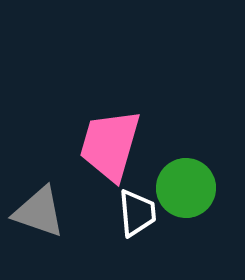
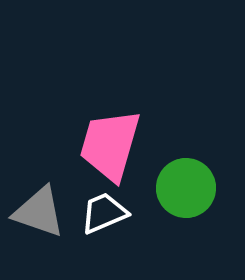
white trapezoid: moved 33 px left; rotated 108 degrees counterclockwise
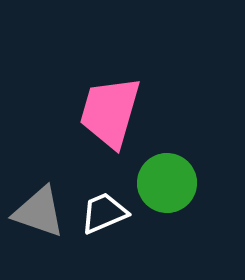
pink trapezoid: moved 33 px up
green circle: moved 19 px left, 5 px up
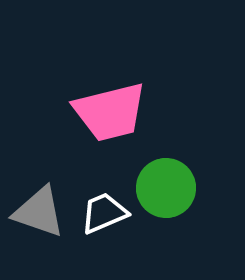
pink trapezoid: rotated 120 degrees counterclockwise
green circle: moved 1 px left, 5 px down
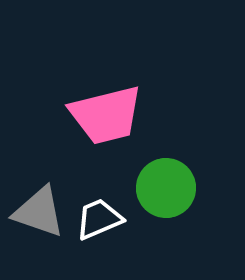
pink trapezoid: moved 4 px left, 3 px down
white trapezoid: moved 5 px left, 6 px down
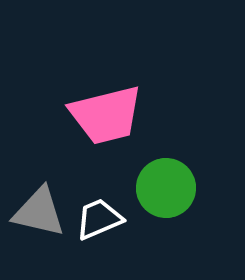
gray triangle: rotated 6 degrees counterclockwise
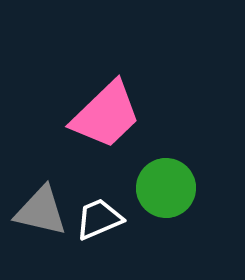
pink trapezoid: rotated 30 degrees counterclockwise
gray triangle: moved 2 px right, 1 px up
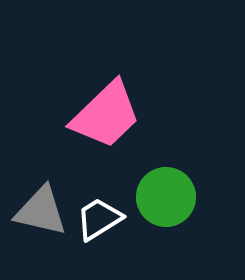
green circle: moved 9 px down
white trapezoid: rotated 9 degrees counterclockwise
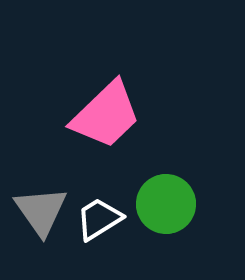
green circle: moved 7 px down
gray triangle: rotated 42 degrees clockwise
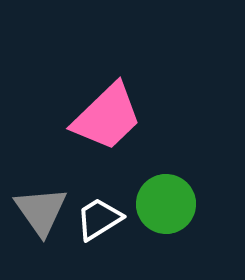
pink trapezoid: moved 1 px right, 2 px down
